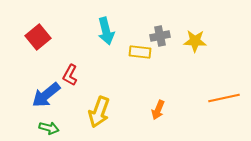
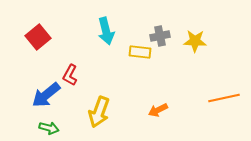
orange arrow: rotated 42 degrees clockwise
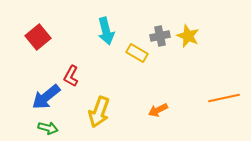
yellow star: moved 7 px left, 5 px up; rotated 20 degrees clockwise
yellow rectangle: moved 3 px left, 1 px down; rotated 25 degrees clockwise
red L-shape: moved 1 px right, 1 px down
blue arrow: moved 2 px down
green arrow: moved 1 px left
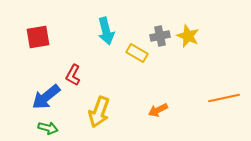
red square: rotated 30 degrees clockwise
red L-shape: moved 2 px right, 1 px up
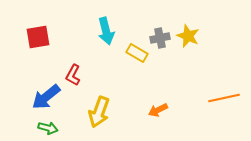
gray cross: moved 2 px down
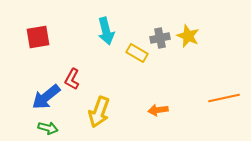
red L-shape: moved 1 px left, 4 px down
orange arrow: rotated 18 degrees clockwise
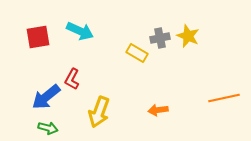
cyan arrow: moved 26 px left; rotated 52 degrees counterclockwise
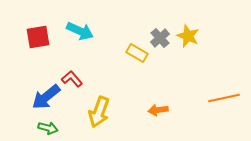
gray cross: rotated 30 degrees counterclockwise
red L-shape: rotated 110 degrees clockwise
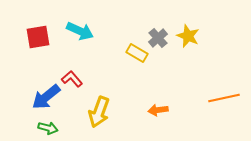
gray cross: moved 2 px left
